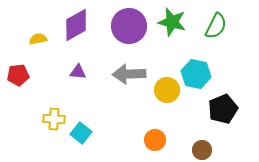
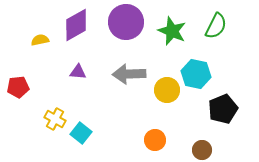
green star: moved 9 px down; rotated 8 degrees clockwise
purple circle: moved 3 px left, 4 px up
yellow semicircle: moved 2 px right, 1 px down
red pentagon: moved 12 px down
yellow cross: moved 1 px right; rotated 25 degrees clockwise
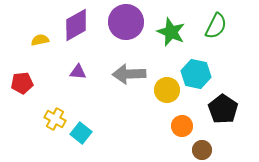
green star: moved 1 px left, 1 px down
red pentagon: moved 4 px right, 4 px up
black pentagon: rotated 16 degrees counterclockwise
orange circle: moved 27 px right, 14 px up
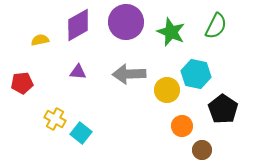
purple diamond: moved 2 px right
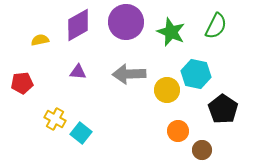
orange circle: moved 4 px left, 5 px down
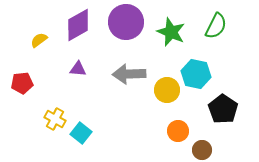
yellow semicircle: moved 1 px left; rotated 24 degrees counterclockwise
purple triangle: moved 3 px up
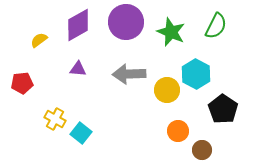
cyan hexagon: rotated 16 degrees clockwise
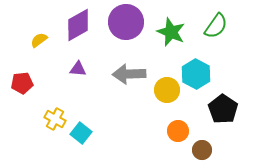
green semicircle: rotated 8 degrees clockwise
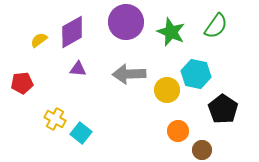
purple diamond: moved 6 px left, 7 px down
cyan hexagon: rotated 16 degrees counterclockwise
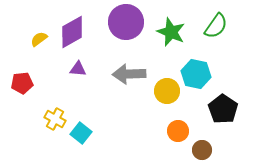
yellow semicircle: moved 1 px up
yellow circle: moved 1 px down
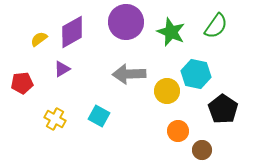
purple triangle: moved 16 px left; rotated 36 degrees counterclockwise
cyan square: moved 18 px right, 17 px up; rotated 10 degrees counterclockwise
